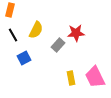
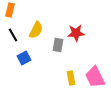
gray rectangle: rotated 32 degrees counterclockwise
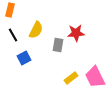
yellow rectangle: rotated 64 degrees clockwise
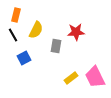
orange rectangle: moved 6 px right, 5 px down
red star: moved 1 px up
gray rectangle: moved 2 px left, 1 px down
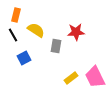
yellow semicircle: rotated 84 degrees counterclockwise
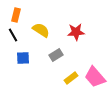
yellow semicircle: moved 5 px right
gray rectangle: moved 9 px down; rotated 48 degrees clockwise
blue square: moved 1 px left; rotated 24 degrees clockwise
pink trapezoid: rotated 15 degrees counterclockwise
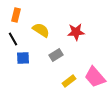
black line: moved 4 px down
yellow rectangle: moved 2 px left, 3 px down
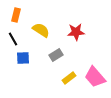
yellow rectangle: moved 3 px up
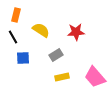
black line: moved 2 px up
yellow rectangle: moved 7 px left, 1 px up; rotated 24 degrees clockwise
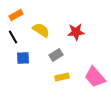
orange rectangle: rotated 48 degrees clockwise
